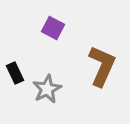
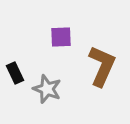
purple square: moved 8 px right, 9 px down; rotated 30 degrees counterclockwise
gray star: rotated 24 degrees counterclockwise
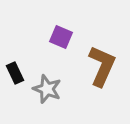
purple square: rotated 25 degrees clockwise
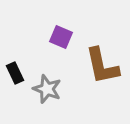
brown L-shape: rotated 144 degrees clockwise
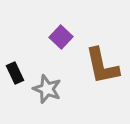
purple square: rotated 20 degrees clockwise
